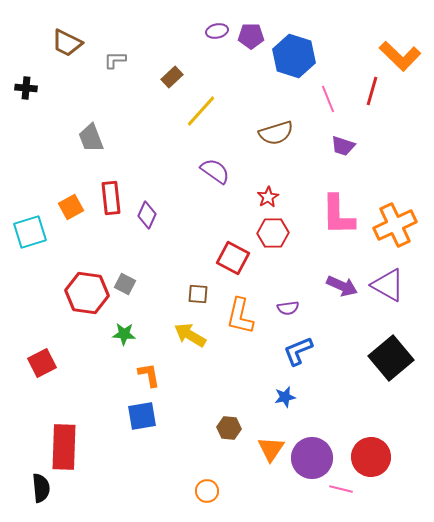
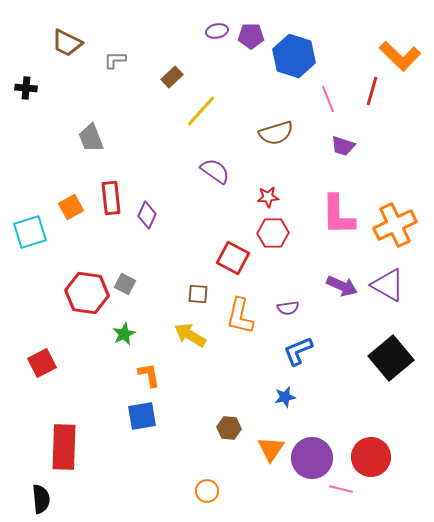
red star at (268, 197): rotated 25 degrees clockwise
green star at (124, 334): rotated 30 degrees counterclockwise
black semicircle at (41, 488): moved 11 px down
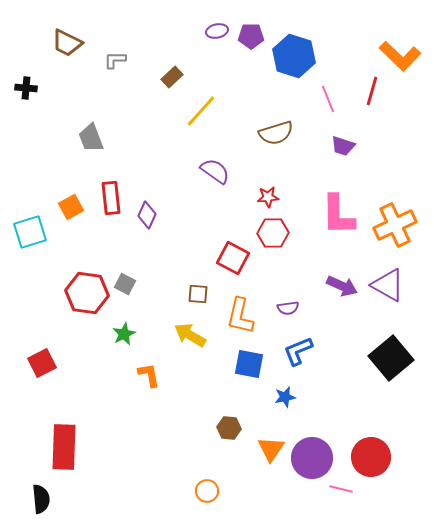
blue square at (142, 416): moved 107 px right, 52 px up; rotated 20 degrees clockwise
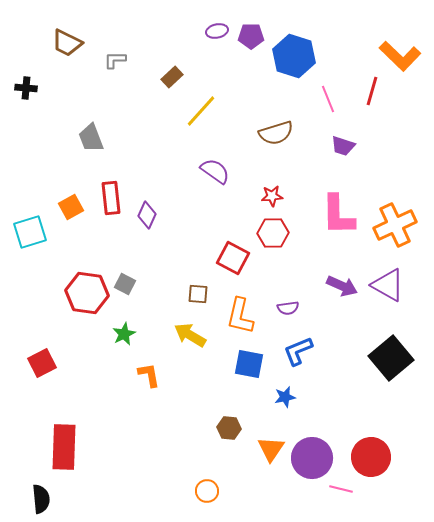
red star at (268, 197): moved 4 px right, 1 px up
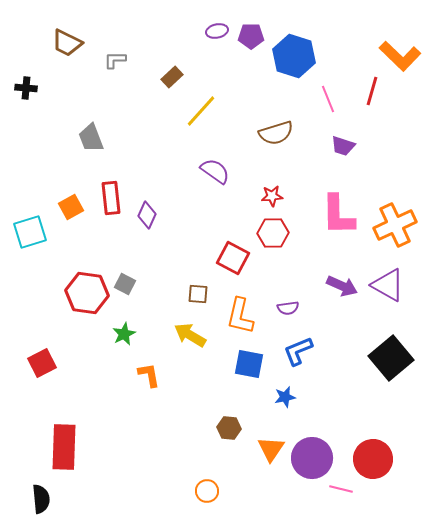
red circle at (371, 457): moved 2 px right, 2 px down
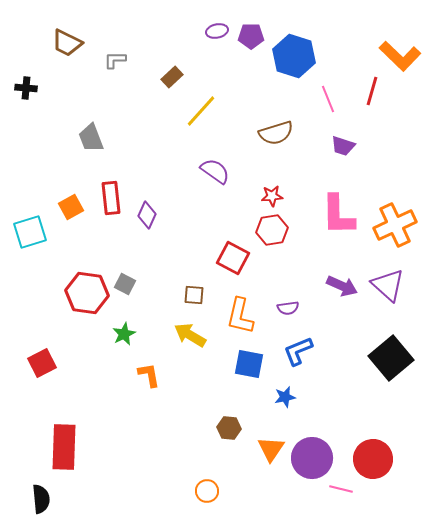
red hexagon at (273, 233): moved 1 px left, 3 px up; rotated 8 degrees counterclockwise
purple triangle at (388, 285): rotated 12 degrees clockwise
brown square at (198, 294): moved 4 px left, 1 px down
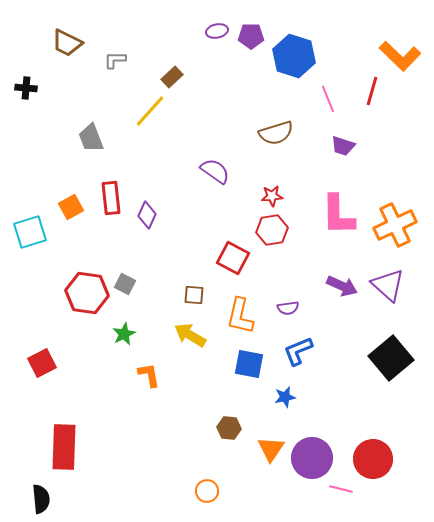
yellow line at (201, 111): moved 51 px left
